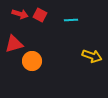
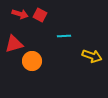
cyan line: moved 7 px left, 16 px down
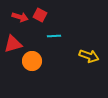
red arrow: moved 3 px down
cyan line: moved 10 px left
red triangle: moved 1 px left
yellow arrow: moved 3 px left
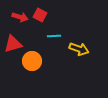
yellow arrow: moved 10 px left, 7 px up
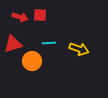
red square: rotated 24 degrees counterclockwise
cyan line: moved 5 px left, 7 px down
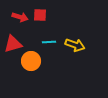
cyan line: moved 1 px up
yellow arrow: moved 4 px left, 4 px up
orange circle: moved 1 px left
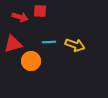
red square: moved 4 px up
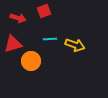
red square: moved 4 px right; rotated 24 degrees counterclockwise
red arrow: moved 2 px left, 1 px down
cyan line: moved 1 px right, 3 px up
